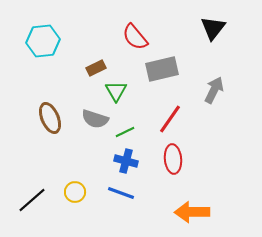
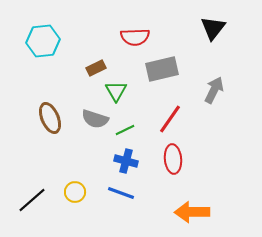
red semicircle: rotated 52 degrees counterclockwise
green line: moved 2 px up
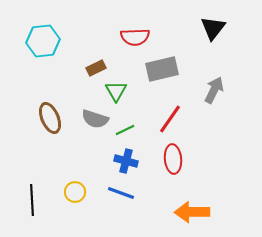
black line: rotated 52 degrees counterclockwise
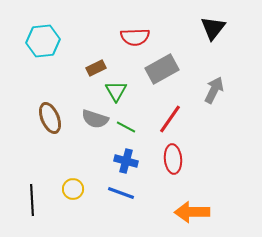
gray rectangle: rotated 16 degrees counterclockwise
green line: moved 1 px right, 3 px up; rotated 54 degrees clockwise
yellow circle: moved 2 px left, 3 px up
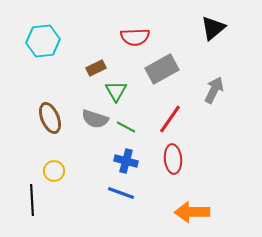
black triangle: rotated 12 degrees clockwise
yellow circle: moved 19 px left, 18 px up
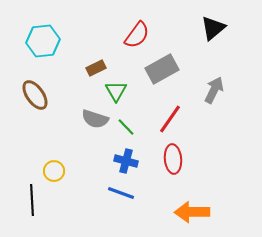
red semicircle: moved 2 px right, 2 px up; rotated 52 degrees counterclockwise
brown ellipse: moved 15 px left, 23 px up; rotated 12 degrees counterclockwise
green line: rotated 18 degrees clockwise
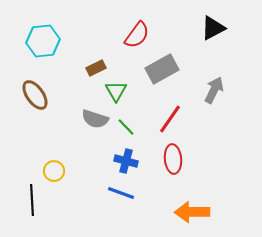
black triangle: rotated 12 degrees clockwise
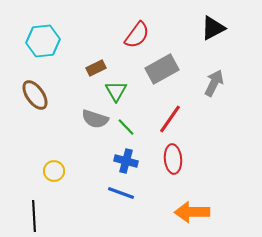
gray arrow: moved 7 px up
black line: moved 2 px right, 16 px down
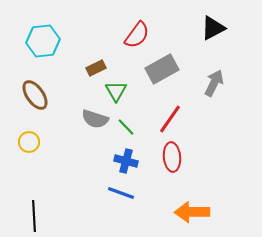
red ellipse: moved 1 px left, 2 px up
yellow circle: moved 25 px left, 29 px up
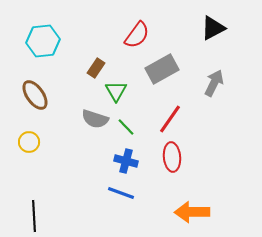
brown rectangle: rotated 30 degrees counterclockwise
